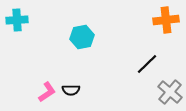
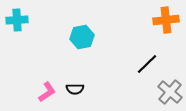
black semicircle: moved 4 px right, 1 px up
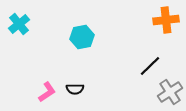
cyan cross: moved 2 px right, 4 px down; rotated 35 degrees counterclockwise
black line: moved 3 px right, 2 px down
gray cross: rotated 15 degrees clockwise
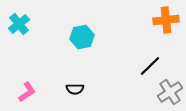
pink L-shape: moved 20 px left
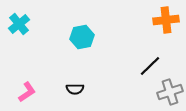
gray cross: rotated 15 degrees clockwise
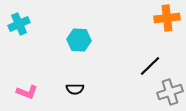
orange cross: moved 1 px right, 2 px up
cyan cross: rotated 15 degrees clockwise
cyan hexagon: moved 3 px left, 3 px down; rotated 15 degrees clockwise
pink L-shape: rotated 55 degrees clockwise
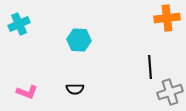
black line: moved 1 px down; rotated 50 degrees counterclockwise
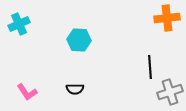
pink L-shape: rotated 35 degrees clockwise
